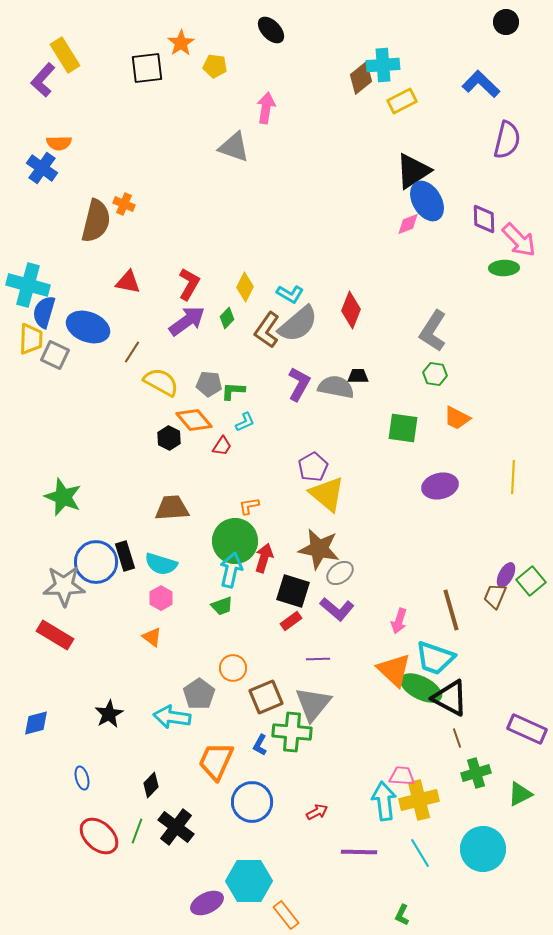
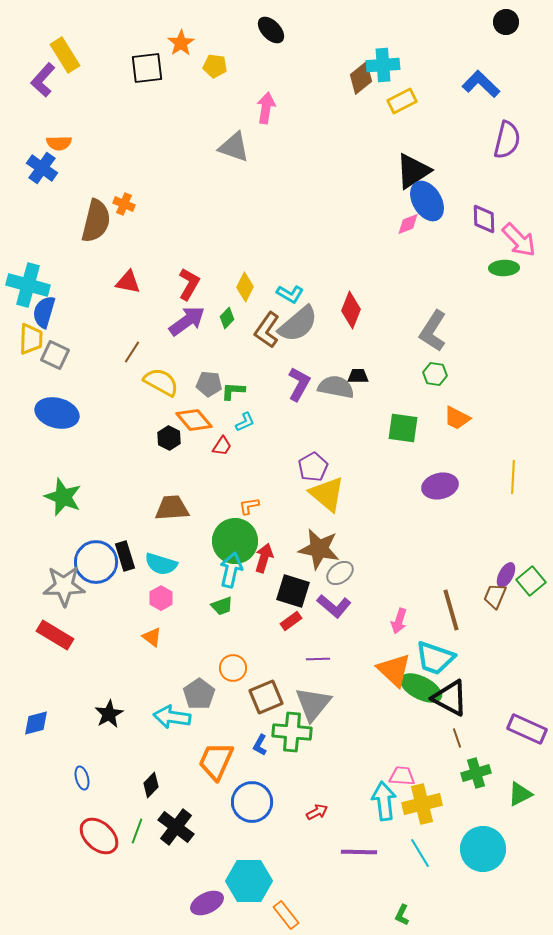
blue ellipse at (88, 327): moved 31 px left, 86 px down; rotated 6 degrees counterclockwise
purple L-shape at (337, 609): moved 3 px left, 3 px up
yellow cross at (419, 800): moved 3 px right, 4 px down
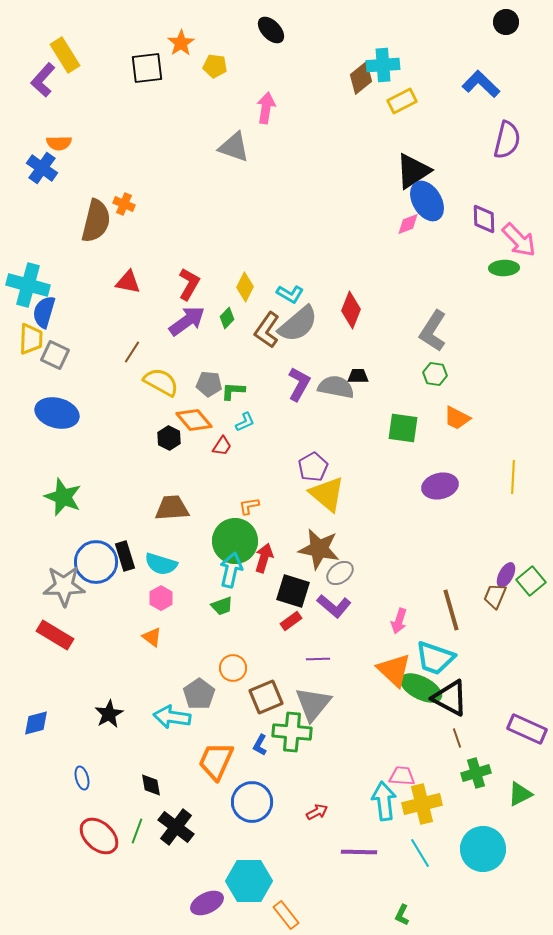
black diamond at (151, 785): rotated 55 degrees counterclockwise
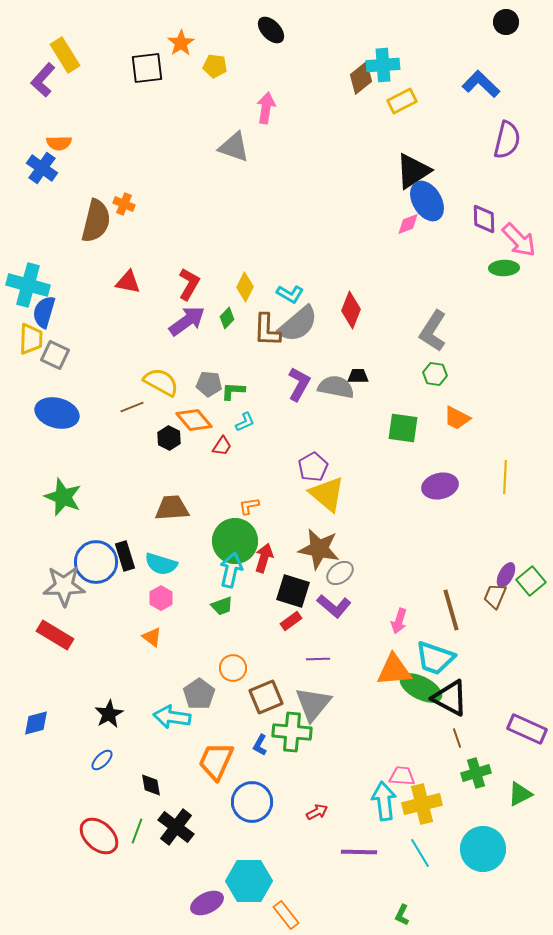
brown L-shape at (267, 330): rotated 33 degrees counterclockwise
brown line at (132, 352): moved 55 px down; rotated 35 degrees clockwise
yellow line at (513, 477): moved 8 px left
orange triangle at (394, 670): rotated 48 degrees counterclockwise
blue ellipse at (82, 778): moved 20 px right, 18 px up; rotated 60 degrees clockwise
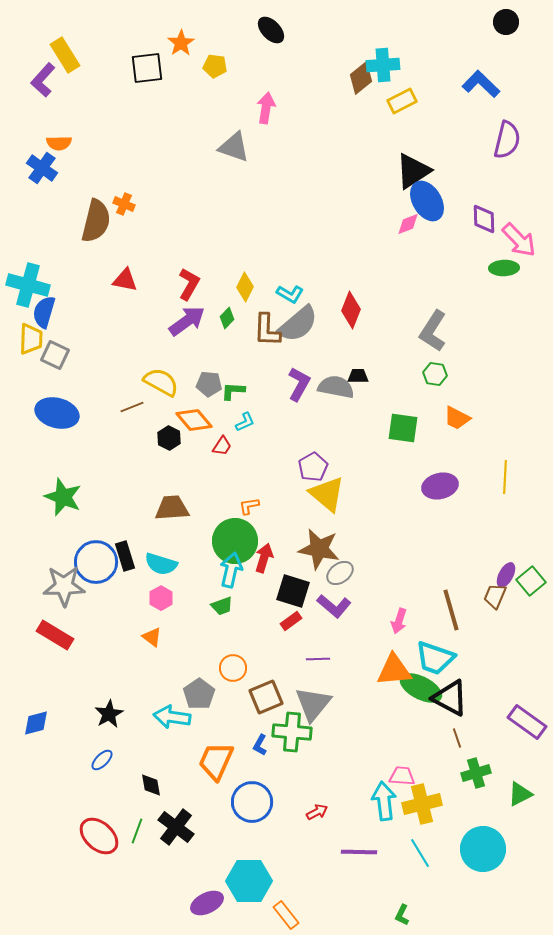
red triangle at (128, 282): moved 3 px left, 2 px up
purple rectangle at (527, 729): moved 7 px up; rotated 12 degrees clockwise
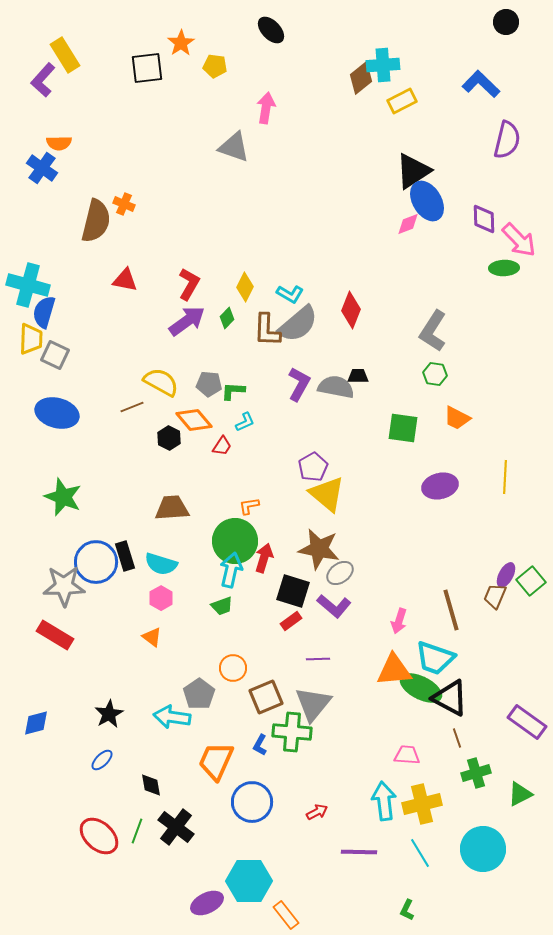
pink trapezoid at (402, 776): moved 5 px right, 21 px up
green L-shape at (402, 915): moved 5 px right, 5 px up
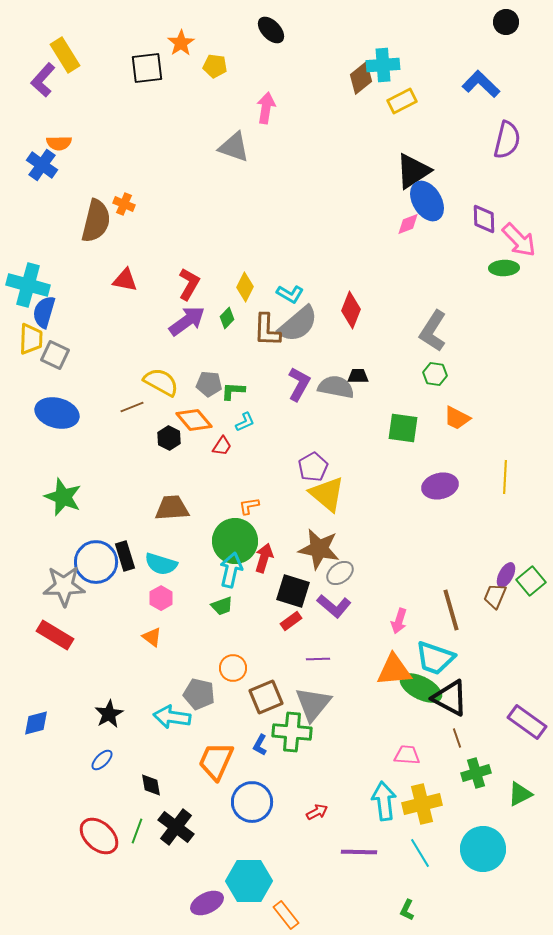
blue cross at (42, 168): moved 3 px up
gray pentagon at (199, 694): rotated 24 degrees counterclockwise
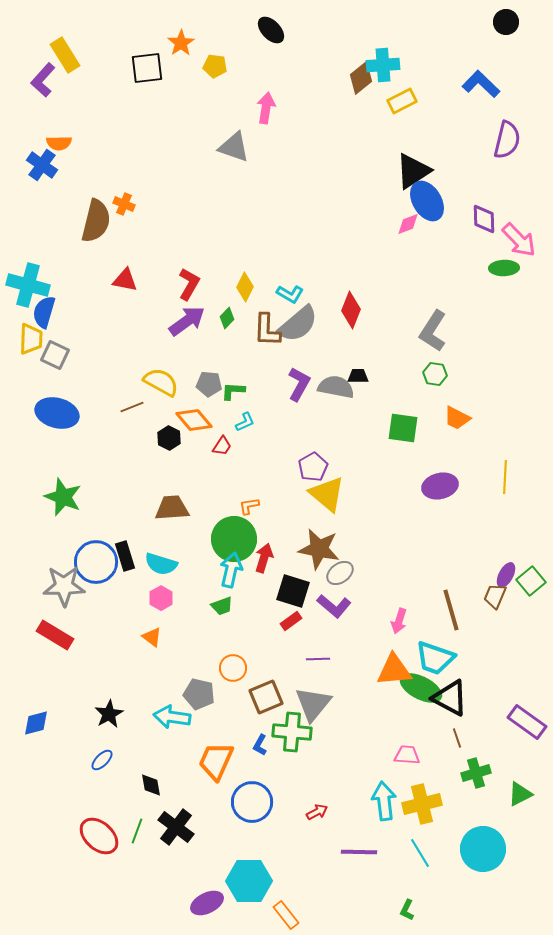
green circle at (235, 541): moved 1 px left, 2 px up
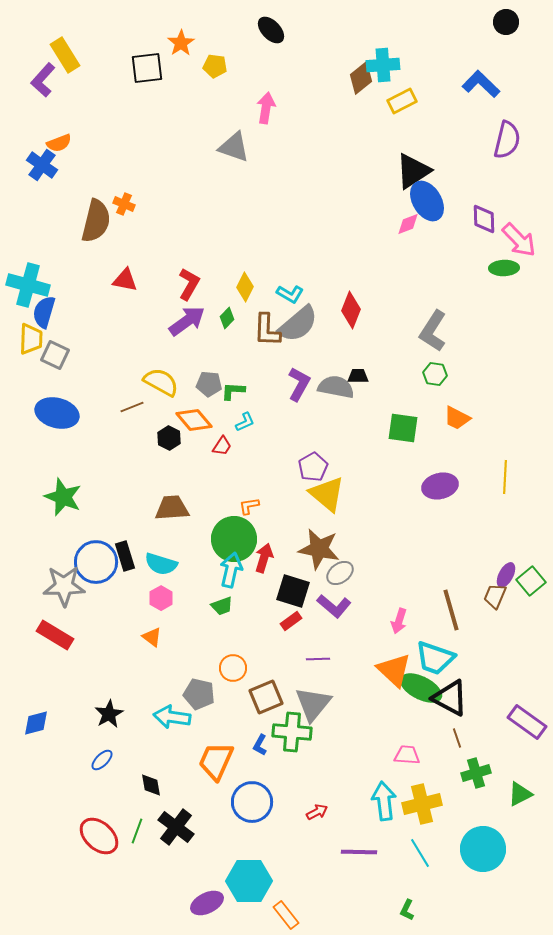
orange semicircle at (59, 143): rotated 20 degrees counterclockwise
orange triangle at (394, 670): rotated 48 degrees clockwise
